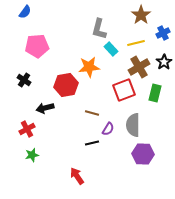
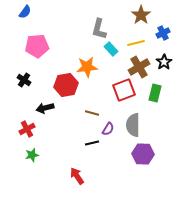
orange star: moved 2 px left
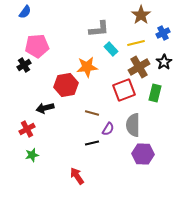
gray L-shape: rotated 110 degrees counterclockwise
black cross: moved 15 px up; rotated 24 degrees clockwise
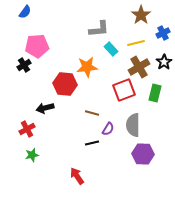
red hexagon: moved 1 px left, 1 px up; rotated 15 degrees clockwise
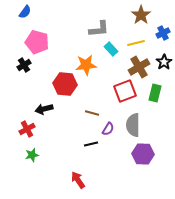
pink pentagon: moved 4 px up; rotated 20 degrees clockwise
orange star: moved 1 px left, 2 px up
red square: moved 1 px right, 1 px down
black arrow: moved 1 px left, 1 px down
black line: moved 1 px left, 1 px down
red arrow: moved 1 px right, 4 px down
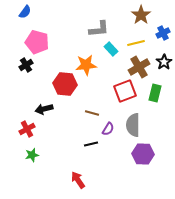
black cross: moved 2 px right
